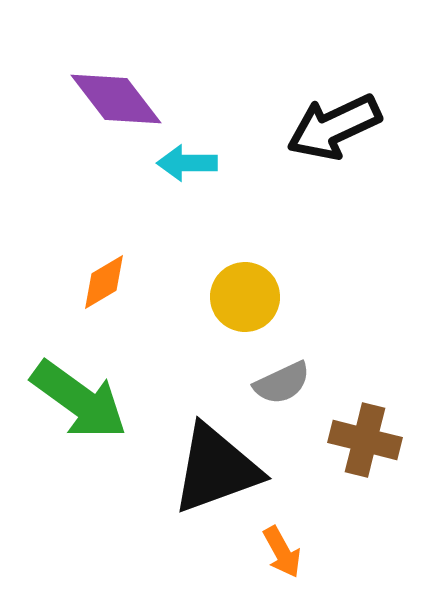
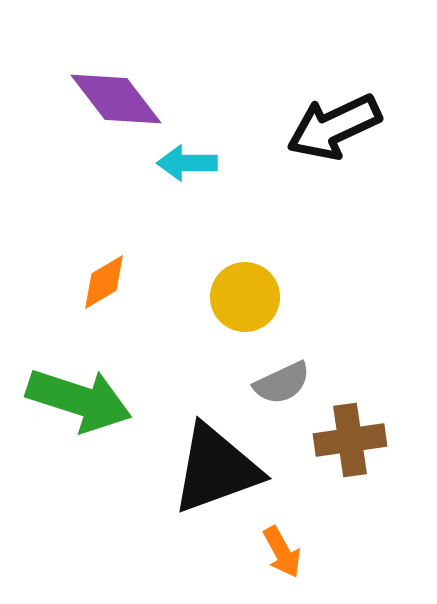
green arrow: rotated 18 degrees counterclockwise
brown cross: moved 15 px left; rotated 22 degrees counterclockwise
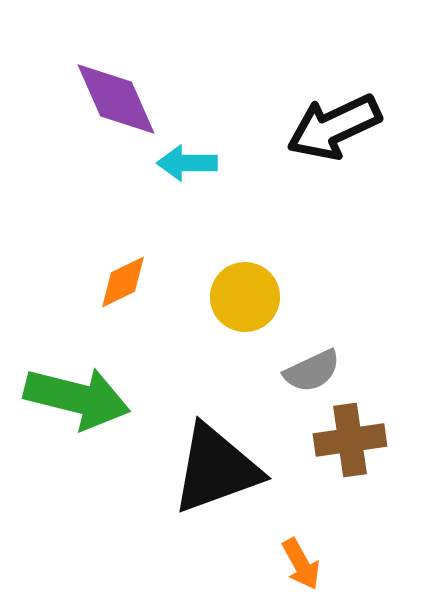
purple diamond: rotated 14 degrees clockwise
orange diamond: moved 19 px right; rotated 4 degrees clockwise
gray semicircle: moved 30 px right, 12 px up
green arrow: moved 2 px left, 2 px up; rotated 4 degrees counterclockwise
orange arrow: moved 19 px right, 12 px down
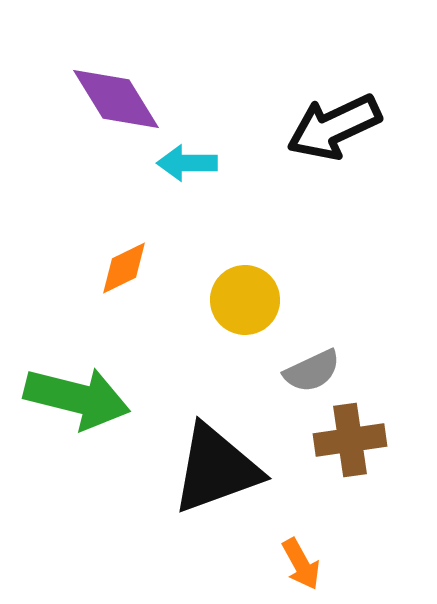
purple diamond: rotated 8 degrees counterclockwise
orange diamond: moved 1 px right, 14 px up
yellow circle: moved 3 px down
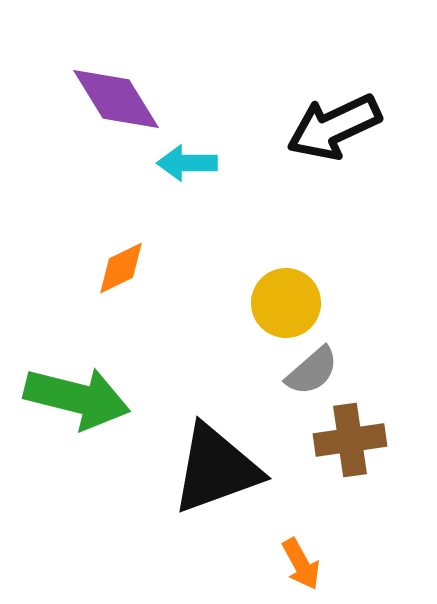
orange diamond: moved 3 px left
yellow circle: moved 41 px right, 3 px down
gray semicircle: rotated 16 degrees counterclockwise
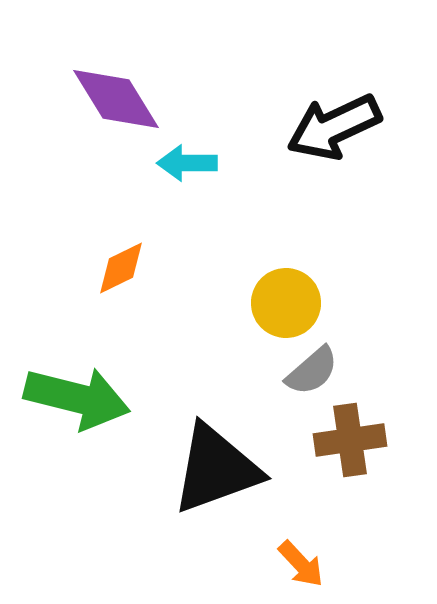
orange arrow: rotated 14 degrees counterclockwise
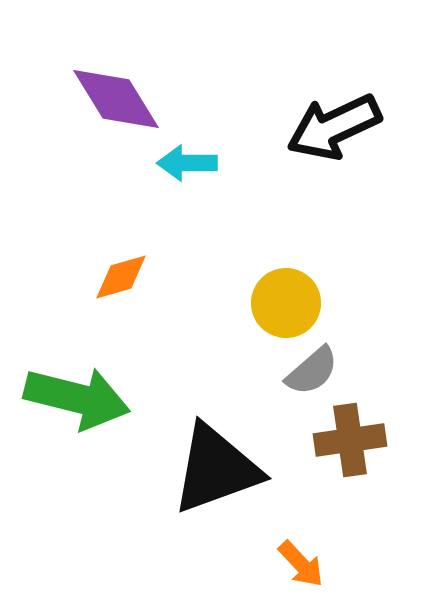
orange diamond: moved 9 px down; rotated 10 degrees clockwise
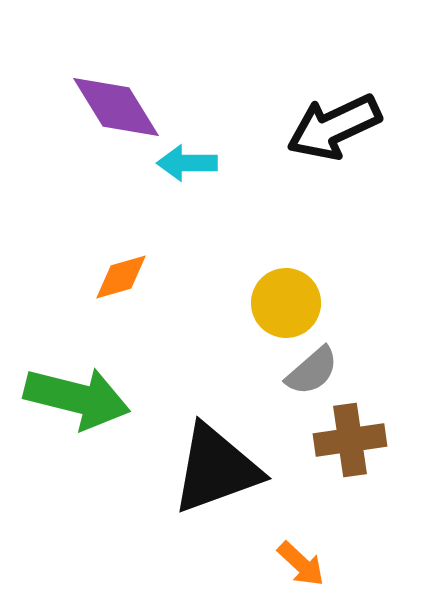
purple diamond: moved 8 px down
orange arrow: rotated 4 degrees counterclockwise
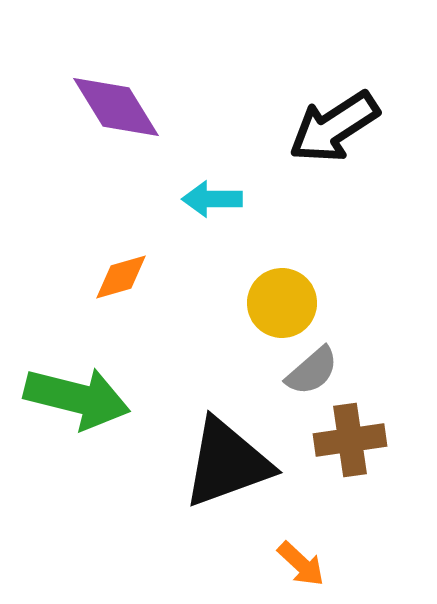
black arrow: rotated 8 degrees counterclockwise
cyan arrow: moved 25 px right, 36 px down
yellow circle: moved 4 px left
black triangle: moved 11 px right, 6 px up
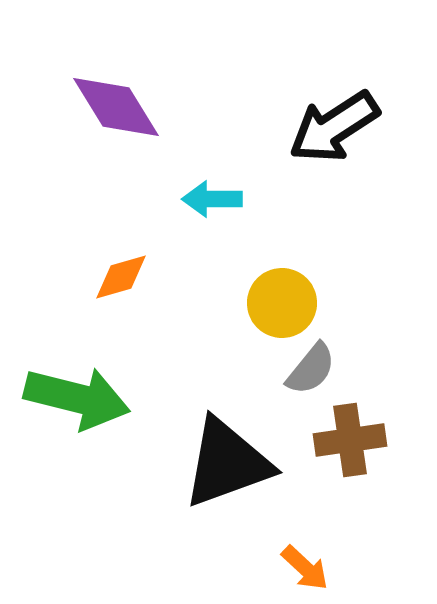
gray semicircle: moved 1 px left, 2 px up; rotated 10 degrees counterclockwise
orange arrow: moved 4 px right, 4 px down
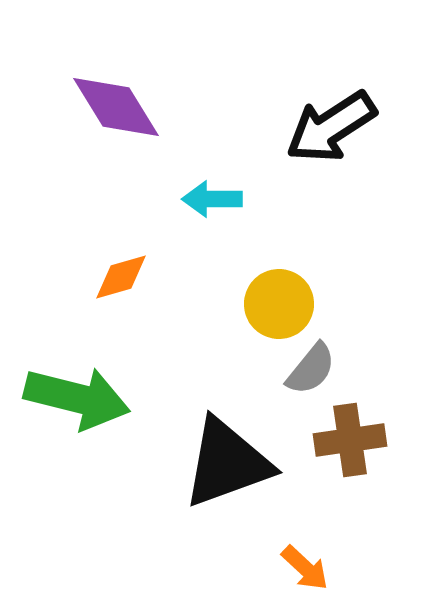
black arrow: moved 3 px left
yellow circle: moved 3 px left, 1 px down
